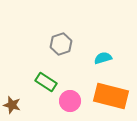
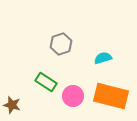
pink circle: moved 3 px right, 5 px up
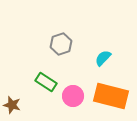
cyan semicircle: rotated 30 degrees counterclockwise
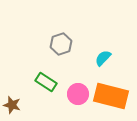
pink circle: moved 5 px right, 2 px up
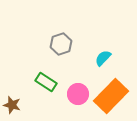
orange rectangle: rotated 60 degrees counterclockwise
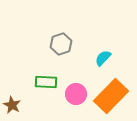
green rectangle: rotated 30 degrees counterclockwise
pink circle: moved 2 px left
brown star: rotated 12 degrees clockwise
